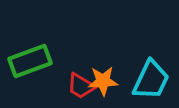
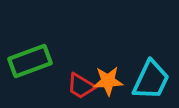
orange star: moved 5 px right
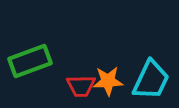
red trapezoid: rotated 32 degrees counterclockwise
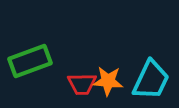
orange star: rotated 8 degrees clockwise
red trapezoid: moved 1 px right, 2 px up
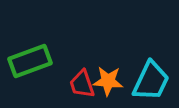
cyan trapezoid: moved 1 px down
red trapezoid: rotated 72 degrees clockwise
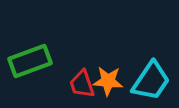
cyan trapezoid: rotated 9 degrees clockwise
